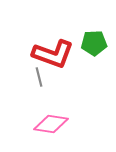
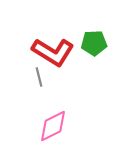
red L-shape: moved 2 px up; rotated 12 degrees clockwise
pink diamond: moved 2 px right, 2 px down; rotated 36 degrees counterclockwise
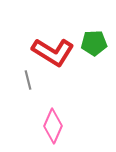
gray line: moved 11 px left, 3 px down
pink diamond: rotated 40 degrees counterclockwise
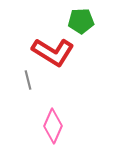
green pentagon: moved 13 px left, 22 px up
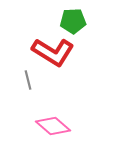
green pentagon: moved 8 px left
pink diamond: rotated 72 degrees counterclockwise
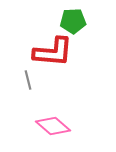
red L-shape: rotated 27 degrees counterclockwise
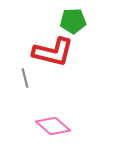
red L-shape: rotated 9 degrees clockwise
gray line: moved 3 px left, 2 px up
